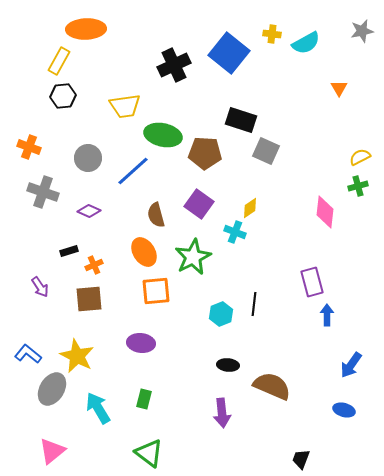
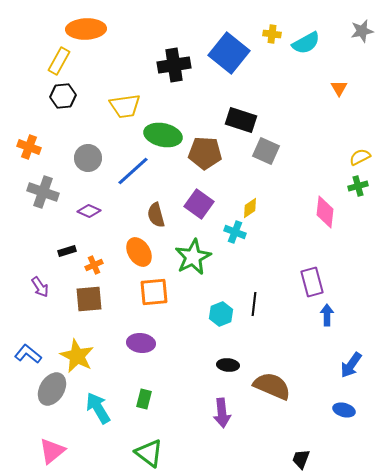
black cross at (174, 65): rotated 16 degrees clockwise
black rectangle at (69, 251): moved 2 px left
orange ellipse at (144, 252): moved 5 px left
orange square at (156, 291): moved 2 px left, 1 px down
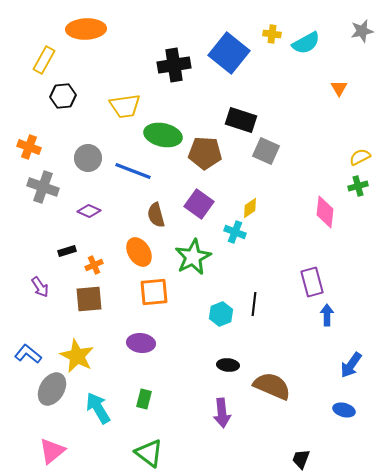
yellow rectangle at (59, 61): moved 15 px left, 1 px up
blue line at (133, 171): rotated 63 degrees clockwise
gray cross at (43, 192): moved 5 px up
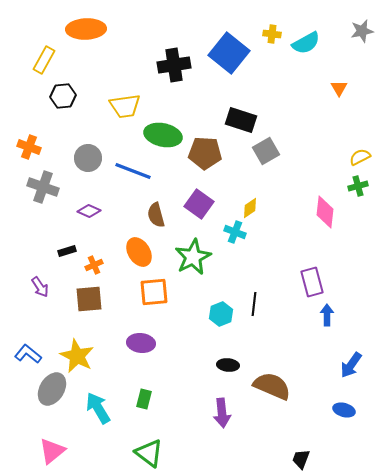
gray square at (266, 151): rotated 36 degrees clockwise
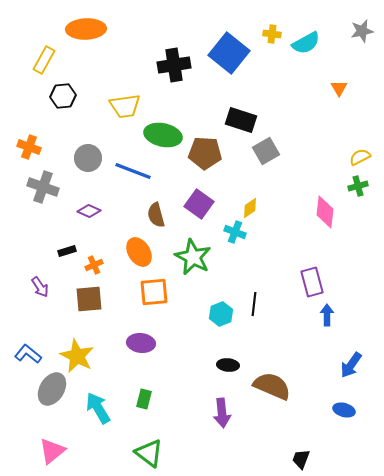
green star at (193, 257): rotated 18 degrees counterclockwise
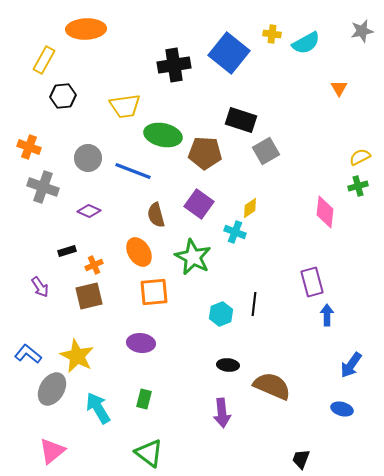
brown square at (89, 299): moved 3 px up; rotated 8 degrees counterclockwise
blue ellipse at (344, 410): moved 2 px left, 1 px up
